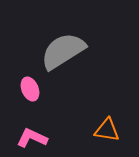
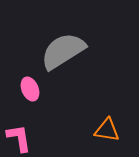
pink L-shape: moved 13 px left; rotated 56 degrees clockwise
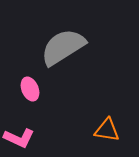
gray semicircle: moved 4 px up
pink L-shape: rotated 124 degrees clockwise
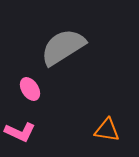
pink ellipse: rotated 10 degrees counterclockwise
pink L-shape: moved 1 px right, 6 px up
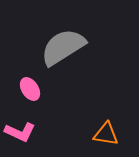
orange triangle: moved 1 px left, 4 px down
